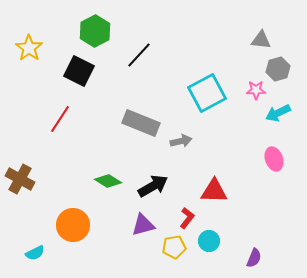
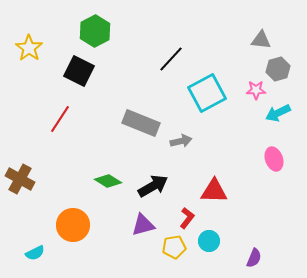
black line: moved 32 px right, 4 px down
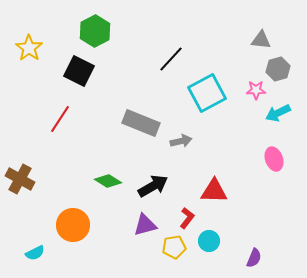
purple triangle: moved 2 px right
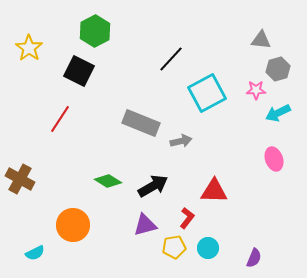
cyan circle: moved 1 px left, 7 px down
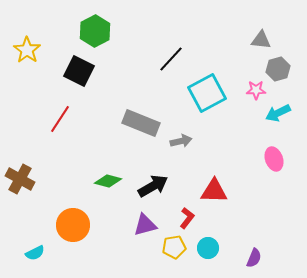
yellow star: moved 2 px left, 2 px down
green diamond: rotated 16 degrees counterclockwise
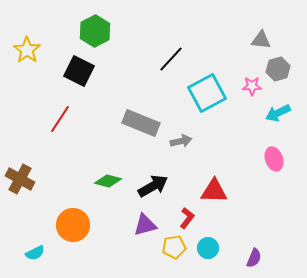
pink star: moved 4 px left, 4 px up
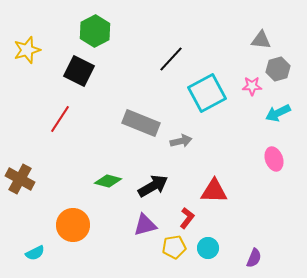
yellow star: rotated 20 degrees clockwise
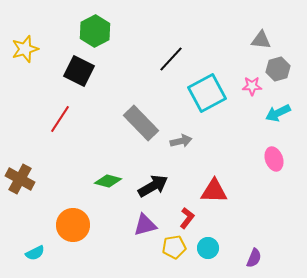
yellow star: moved 2 px left, 1 px up
gray rectangle: rotated 24 degrees clockwise
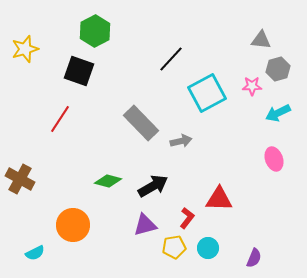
black square: rotated 8 degrees counterclockwise
red triangle: moved 5 px right, 8 px down
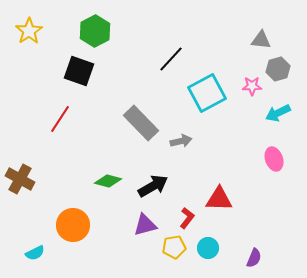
yellow star: moved 4 px right, 18 px up; rotated 16 degrees counterclockwise
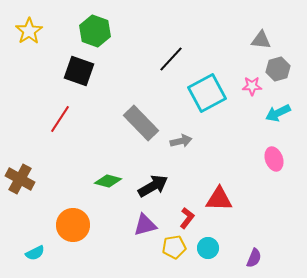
green hexagon: rotated 12 degrees counterclockwise
